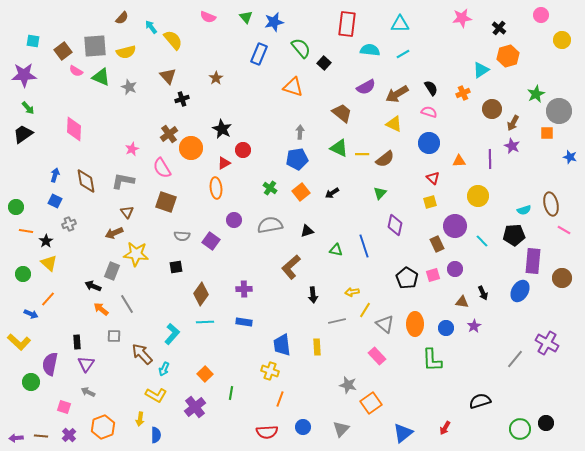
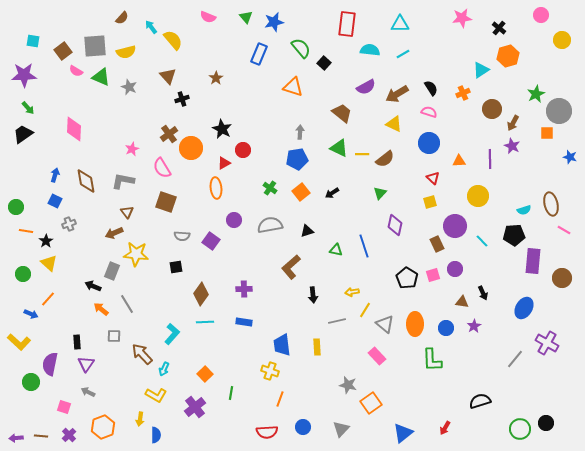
blue ellipse at (520, 291): moved 4 px right, 17 px down
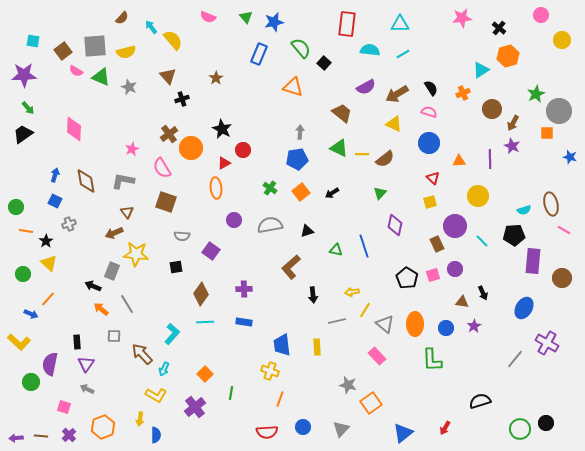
purple square at (211, 241): moved 10 px down
gray arrow at (88, 392): moved 1 px left, 3 px up
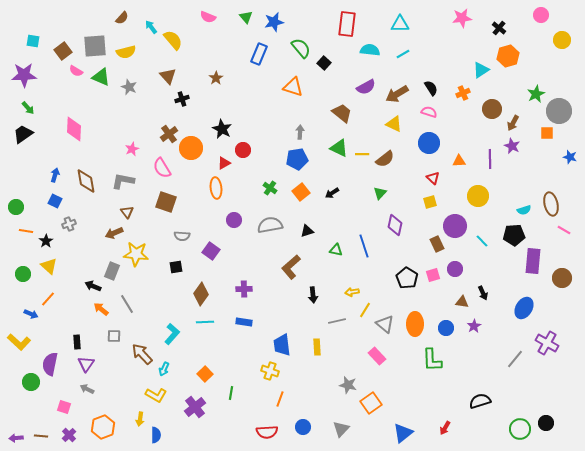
yellow triangle at (49, 263): moved 3 px down
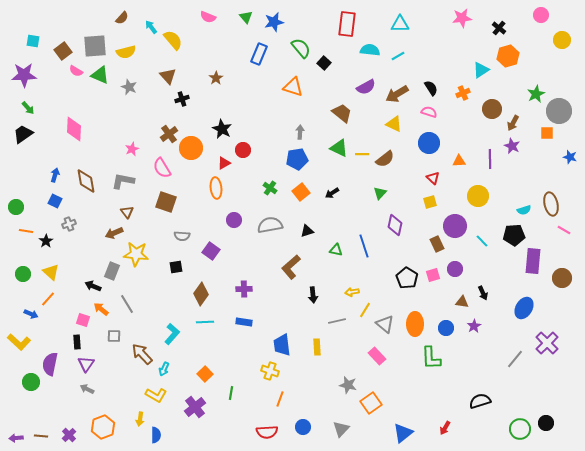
cyan line at (403, 54): moved 5 px left, 2 px down
green triangle at (101, 77): moved 1 px left, 2 px up
yellow triangle at (49, 266): moved 2 px right, 6 px down
purple cross at (547, 343): rotated 15 degrees clockwise
green L-shape at (432, 360): moved 1 px left, 2 px up
pink square at (64, 407): moved 19 px right, 87 px up
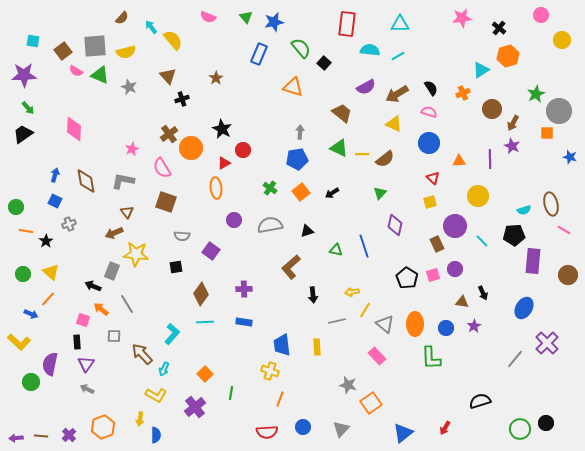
brown circle at (562, 278): moved 6 px right, 3 px up
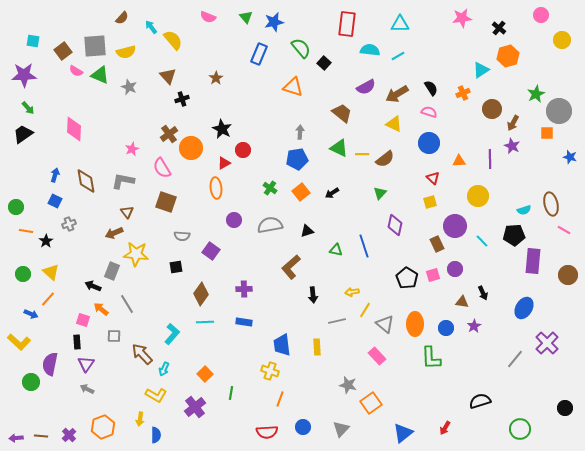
black circle at (546, 423): moved 19 px right, 15 px up
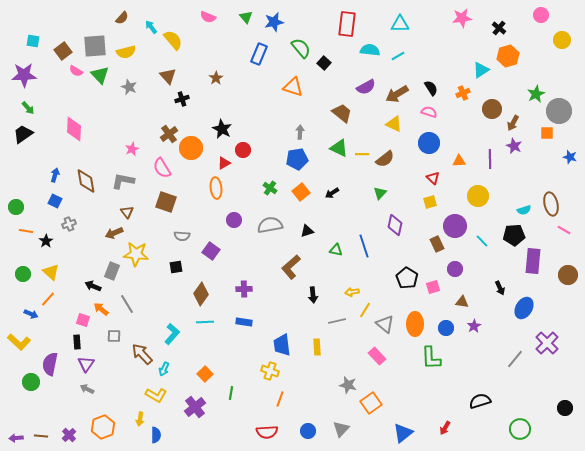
green triangle at (100, 75): rotated 24 degrees clockwise
purple star at (512, 146): moved 2 px right
pink square at (433, 275): moved 12 px down
black arrow at (483, 293): moved 17 px right, 5 px up
blue circle at (303, 427): moved 5 px right, 4 px down
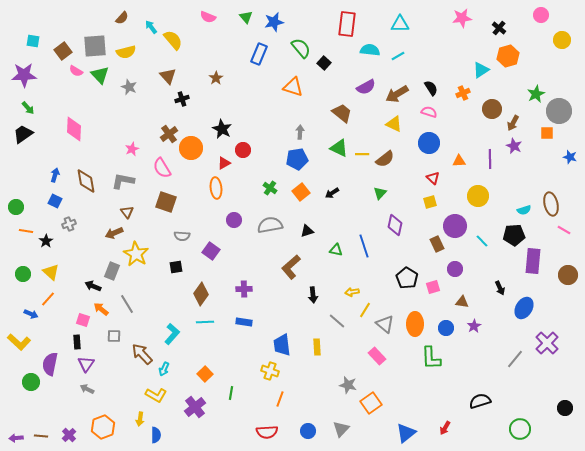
yellow star at (136, 254): rotated 25 degrees clockwise
gray line at (337, 321): rotated 54 degrees clockwise
blue triangle at (403, 433): moved 3 px right
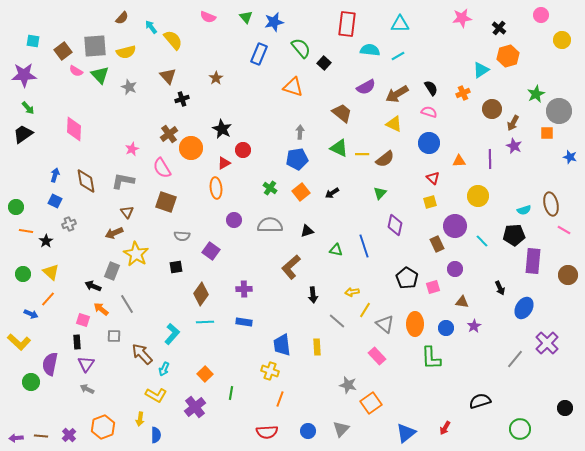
gray semicircle at (270, 225): rotated 10 degrees clockwise
